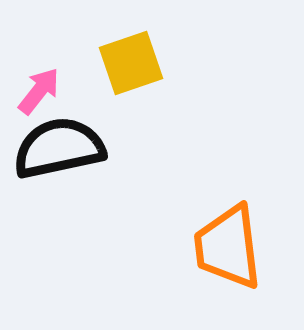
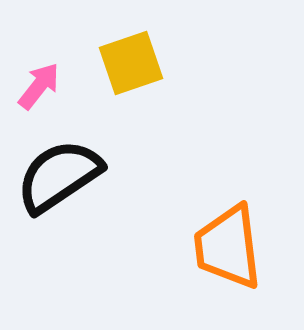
pink arrow: moved 5 px up
black semicircle: moved 28 px down; rotated 22 degrees counterclockwise
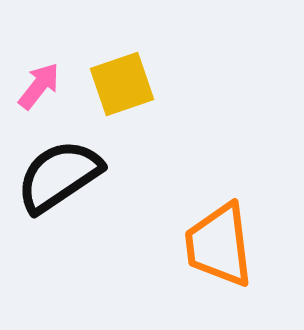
yellow square: moved 9 px left, 21 px down
orange trapezoid: moved 9 px left, 2 px up
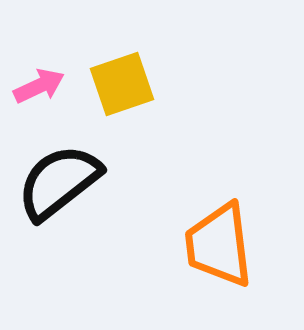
pink arrow: rotated 27 degrees clockwise
black semicircle: moved 6 px down; rotated 4 degrees counterclockwise
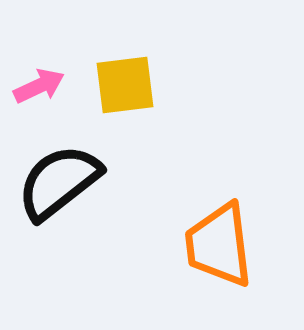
yellow square: moved 3 px right, 1 px down; rotated 12 degrees clockwise
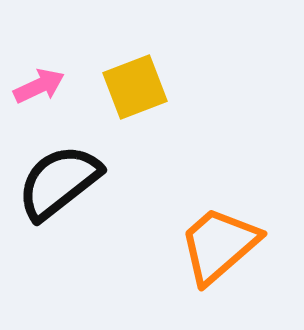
yellow square: moved 10 px right, 2 px down; rotated 14 degrees counterclockwise
orange trapezoid: rotated 56 degrees clockwise
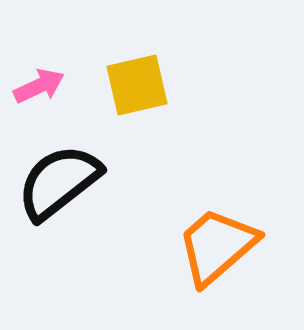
yellow square: moved 2 px right, 2 px up; rotated 8 degrees clockwise
orange trapezoid: moved 2 px left, 1 px down
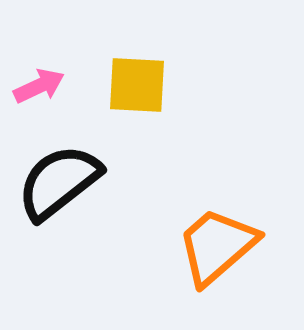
yellow square: rotated 16 degrees clockwise
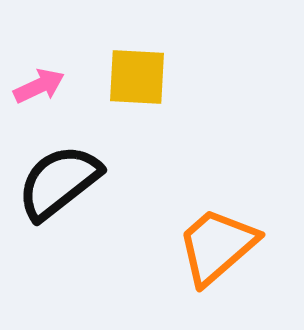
yellow square: moved 8 px up
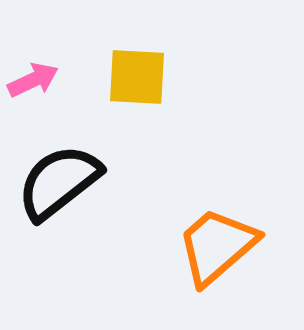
pink arrow: moved 6 px left, 6 px up
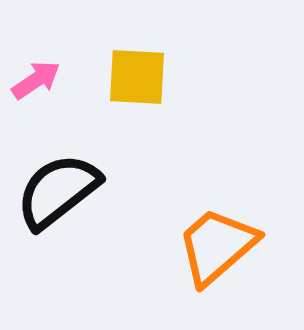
pink arrow: moved 3 px right; rotated 9 degrees counterclockwise
black semicircle: moved 1 px left, 9 px down
